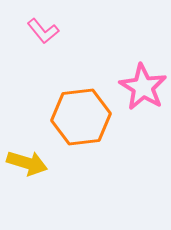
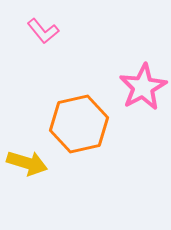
pink star: rotated 12 degrees clockwise
orange hexagon: moved 2 px left, 7 px down; rotated 6 degrees counterclockwise
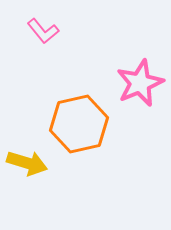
pink star: moved 3 px left, 4 px up; rotated 6 degrees clockwise
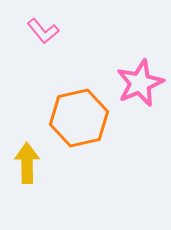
orange hexagon: moved 6 px up
yellow arrow: rotated 108 degrees counterclockwise
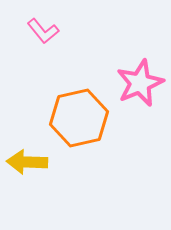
yellow arrow: moved 1 px up; rotated 87 degrees counterclockwise
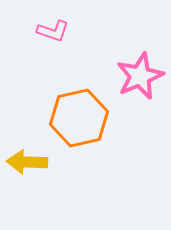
pink L-shape: moved 10 px right; rotated 32 degrees counterclockwise
pink star: moved 7 px up
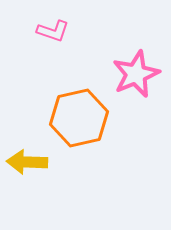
pink star: moved 4 px left, 2 px up
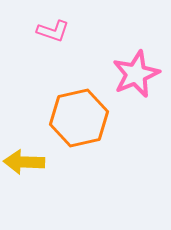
yellow arrow: moved 3 px left
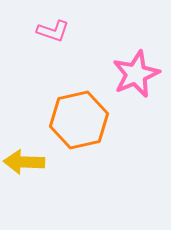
orange hexagon: moved 2 px down
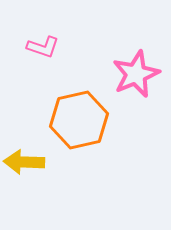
pink L-shape: moved 10 px left, 16 px down
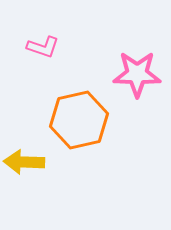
pink star: moved 1 px right; rotated 24 degrees clockwise
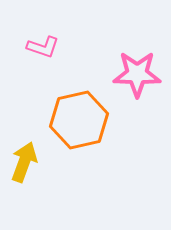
yellow arrow: rotated 108 degrees clockwise
